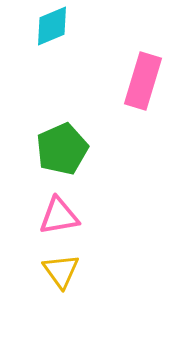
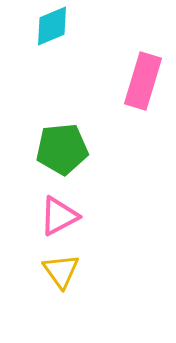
green pentagon: rotated 18 degrees clockwise
pink triangle: rotated 18 degrees counterclockwise
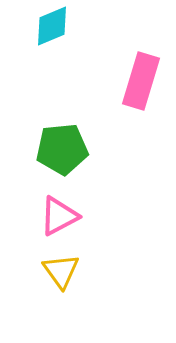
pink rectangle: moved 2 px left
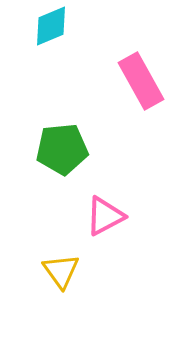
cyan diamond: moved 1 px left
pink rectangle: rotated 46 degrees counterclockwise
pink triangle: moved 46 px right
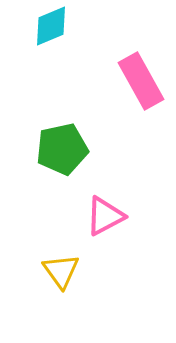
green pentagon: rotated 6 degrees counterclockwise
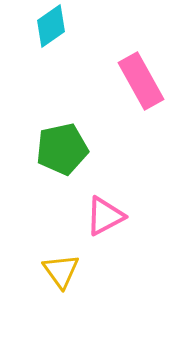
cyan diamond: rotated 12 degrees counterclockwise
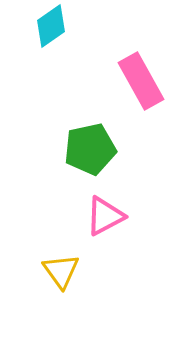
green pentagon: moved 28 px right
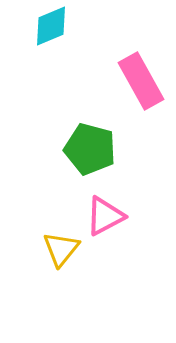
cyan diamond: rotated 12 degrees clockwise
green pentagon: rotated 27 degrees clockwise
yellow triangle: moved 22 px up; rotated 15 degrees clockwise
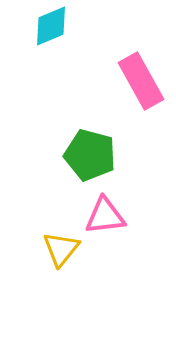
green pentagon: moved 6 px down
pink triangle: rotated 21 degrees clockwise
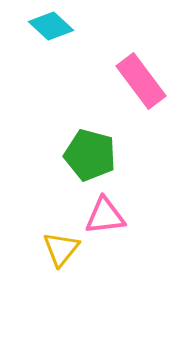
cyan diamond: rotated 66 degrees clockwise
pink rectangle: rotated 8 degrees counterclockwise
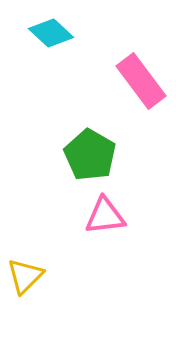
cyan diamond: moved 7 px down
green pentagon: rotated 15 degrees clockwise
yellow triangle: moved 36 px left, 27 px down; rotated 6 degrees clockwise
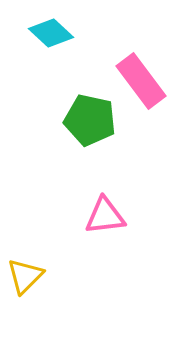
green pentagon: moved 35 px up; rotated 18 degrees counterclockwise
